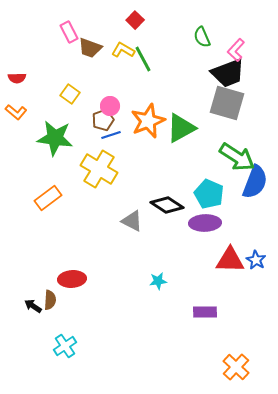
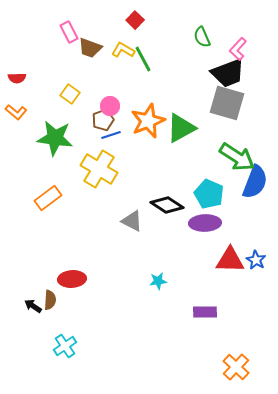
pink L-shape: moved 2 px right, 1 px up
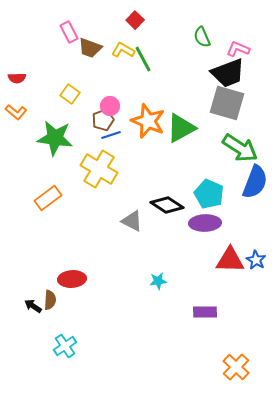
pink L-shape: rotated 70 degrees clockwise
orange star: rotated 28 degrees counterclockwise
green arrow: moved 3 px right, 9 px up
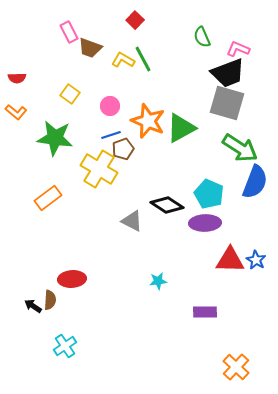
yellow L-shape: moved 10 px down
brown pentagon: moved 20 px right, 29 px down
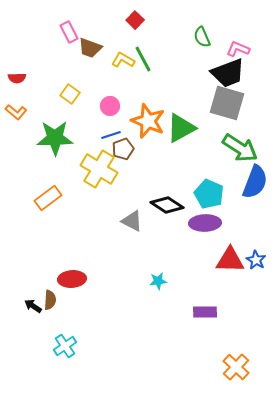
green star: rotated 9 degrees counterclockwise
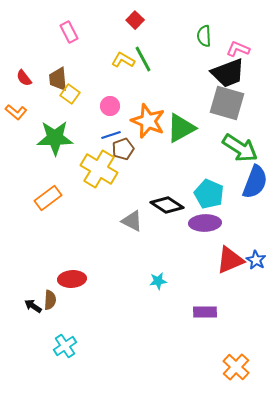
green semicircle: moved 2 px right, 1 px up; rotated 20 degrees clockwise
brown trapezoid: moved 32 px left, 31 px down; rotated 65 degrees clockwise
red semicircle: moved 7 px right; rotated 54 degrees clockwise
red triangle: rotated 24 degrees counterclockwise
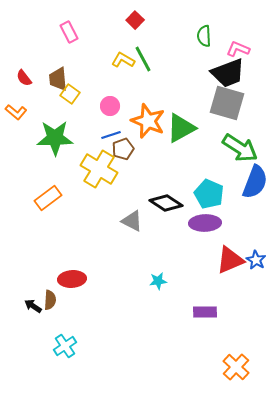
black diamond: moved 1 px left, 2 px up
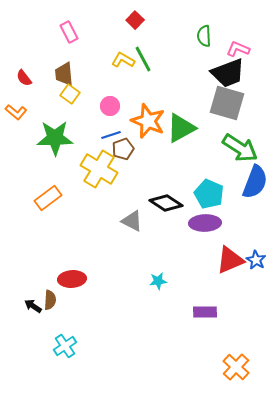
brown trapezoid: moved 6 px right, 5 px up
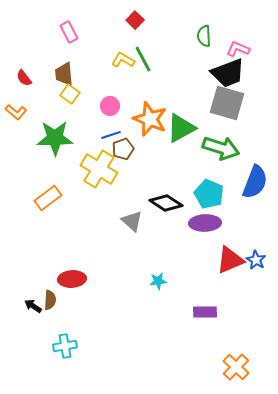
orange star: moved 2 px right, 2 px up
green arrow: moved 19 px left; rotated 15 degrees counterclockwise
gray triangle: rotated 15 degrees clockwise
cyan cross: rotated 25 degrees clockwise
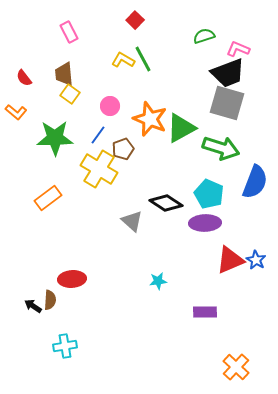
green semicircle: rotated 75 degrees clockwise
blue line: moved 13 px left; rotated 36 degrees counterclockwise
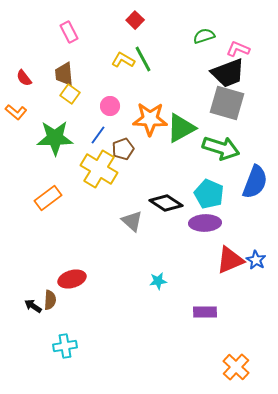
orange star: rotated 20 degrees counterclockwise
red ellipse: rotated 12 degrees counterclockwise
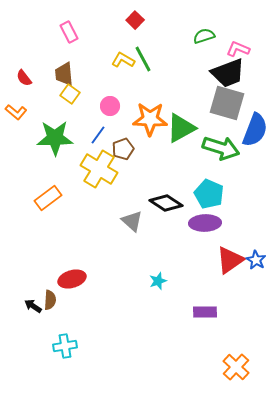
blue semicircle: moved 52 px up
red triangle: rotated 12 degrees counterclockwise
cyan star: rotated 12 degrees counterclockwise
